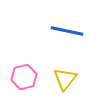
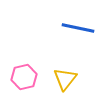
blue line: moved 11 px right, 3 px up
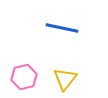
blue line: moved 16 px left
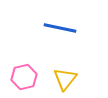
blue line: moved 2 px left
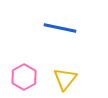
pink hexagon: rotated 15 degrees counterclockwise
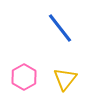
blue line: rotated 40 degrees clockwise
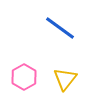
blue line: rotated 16 degrees counterclockwise
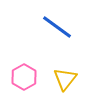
blue line: moved 3 px left, 1 px up
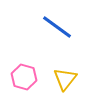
pink hexagon: rotated 15 degrees counterclockwise
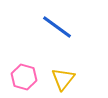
yellow triangle: moved 2 px left
